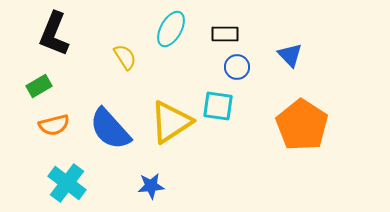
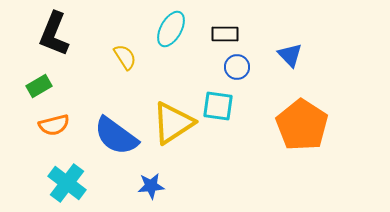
yellow triangle: moved 2 px right, 1 px down
blue semicircle: moved 6 px right, 7 px down; rotated 12 degrees counterclockwise
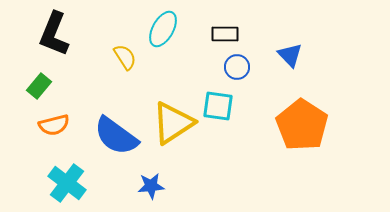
cyan ellipse: moved 8 px left
green rectangle: rotated 20 degrees counterclockwise
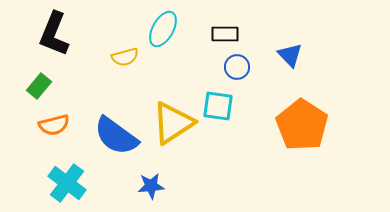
yellow semicircle: rotated 108 degrees clockwise
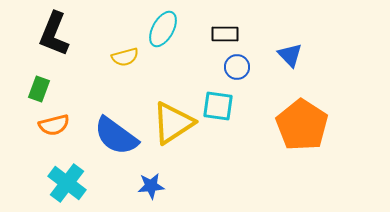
green rectangle: moved 3 px down; rotated 20 degrees counterclockwise
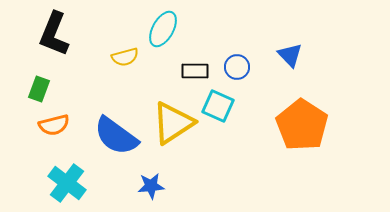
black rectangle: moved 30 px left, 37 px down
cyan square: rotated 16 degrees clockwise
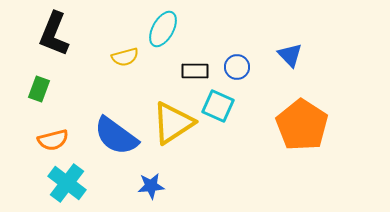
orange semicircle: moved 1 px left, 15 px down
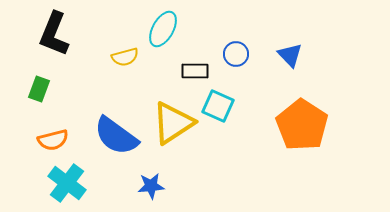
blue circle: moved 1 px left, 13 px up
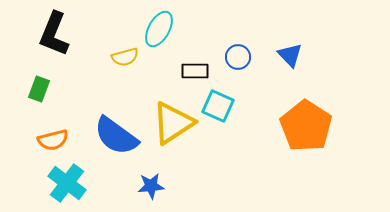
cyan ellipse: moved 4 px left
blue circle: moved 2 px right, 3 px down
orange pentagon: moved 4 px right, 1 px down
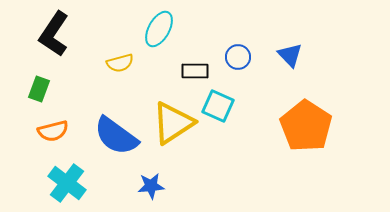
black L-shape: rotated 12 degrees clockwise
yellow semicircle: moved 5 px left, 6 px down
orange semicircle: moved 9 px up
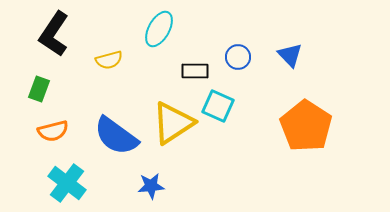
yellow semicircle: moved 11 px left, 3 px up
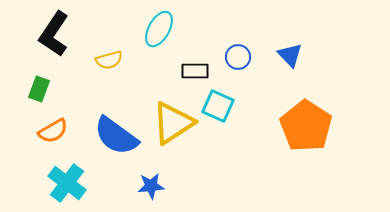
orange semicircle: rotated 16 degrees counterclockwise
